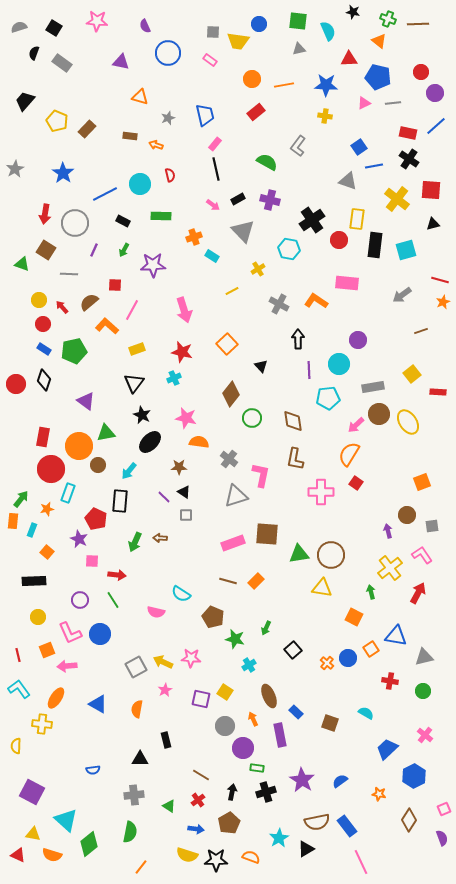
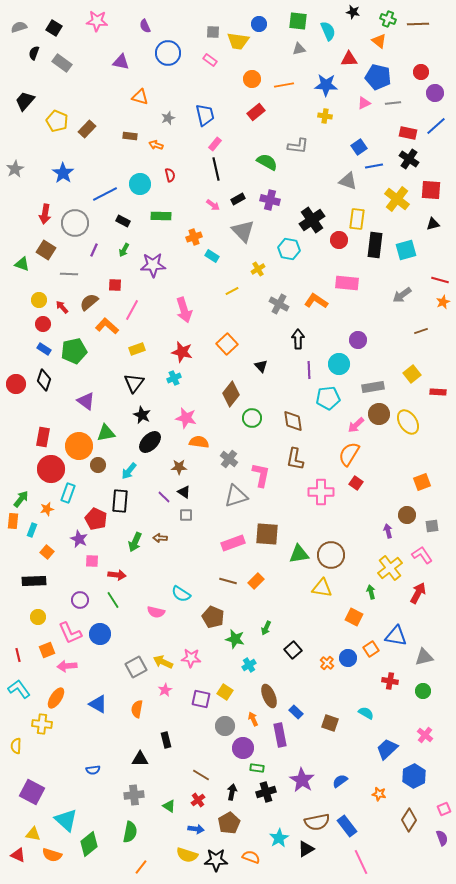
gray L-shape at (298, 146): rotated 120 degrees counterclockwise
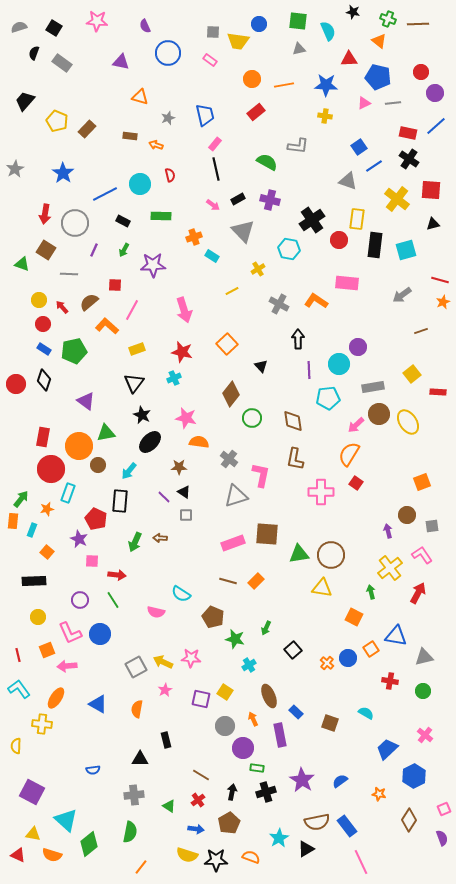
blue line at (374, 166): rotated 24 degrees counterclockwise
purple circle at (358, 340): moved 7 px down
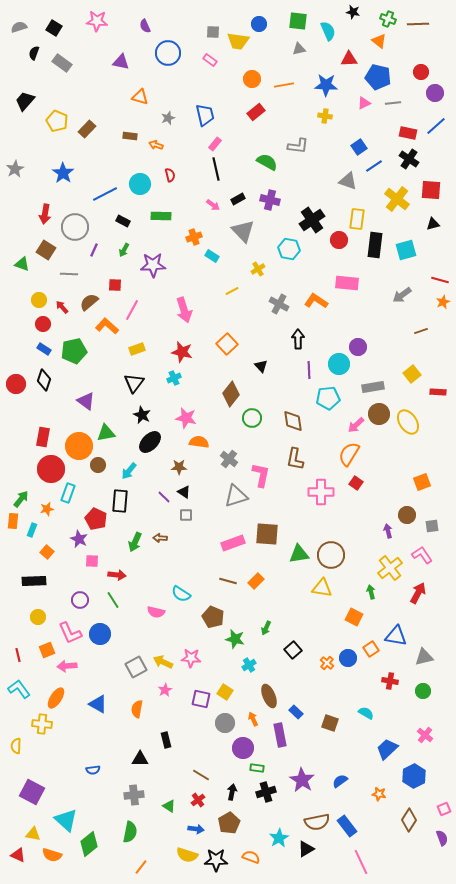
gray circle at (75, 223): moved 4 px down
gray circle at (225, 726): moved 3 px up
